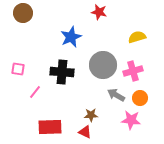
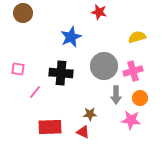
gray circle: moved 1 px right, 1 px down
black cross: moved 1 px left, 1 px down
gray arrow: rotated 120 degrees counterclockwise
brown star: moved 1 px left, 1 px up
red triangle: moved 2 px left
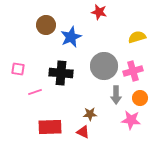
brown circle: moved 23 px right, 12 px down
pink line: rotated 32 degrees clockwise
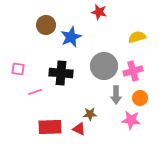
red triangle: moved 4 px left, 3 px up
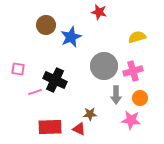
black cross: moved 6 px left, 7 px down; rotated 20 degrees clockwise
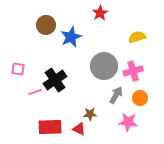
red star: moved 1 px right, 1 px down; rotated 28 degrees clockwise
black cross: rotated 30 degrees clockwise
gray arrow: rotated 150 degrees counterclockwise
pink star: moved 3 px left, 2 px down
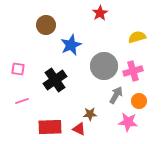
blue star: moved 8 px down
pink line: moved 13 px left, 9 px down
orange circle: moved 1 px left, 3 px down
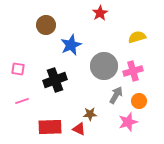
black cross: rotated 15 degrees clockwise
pink star: rotated 24 degrees counterclockwise
